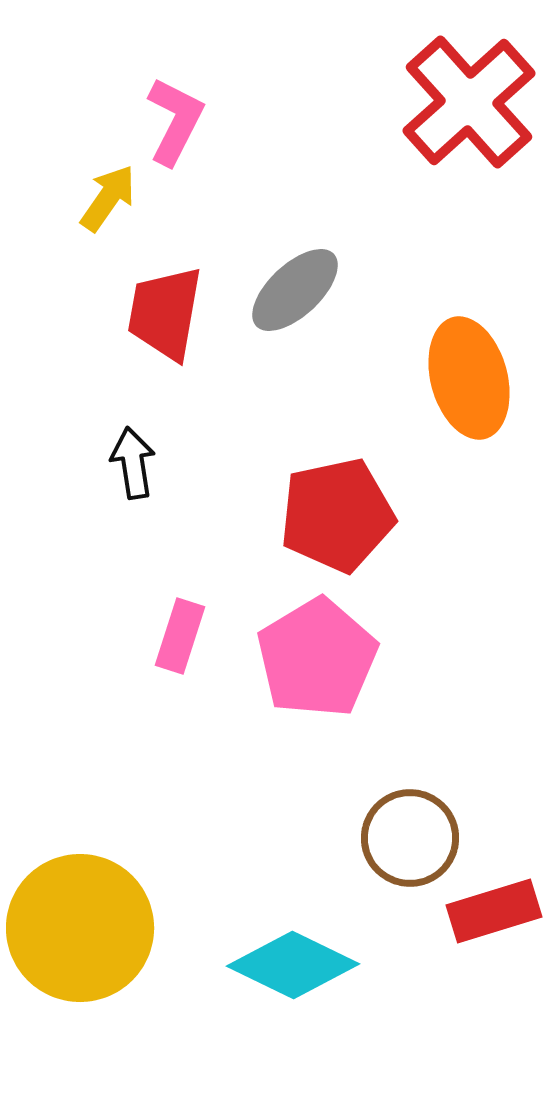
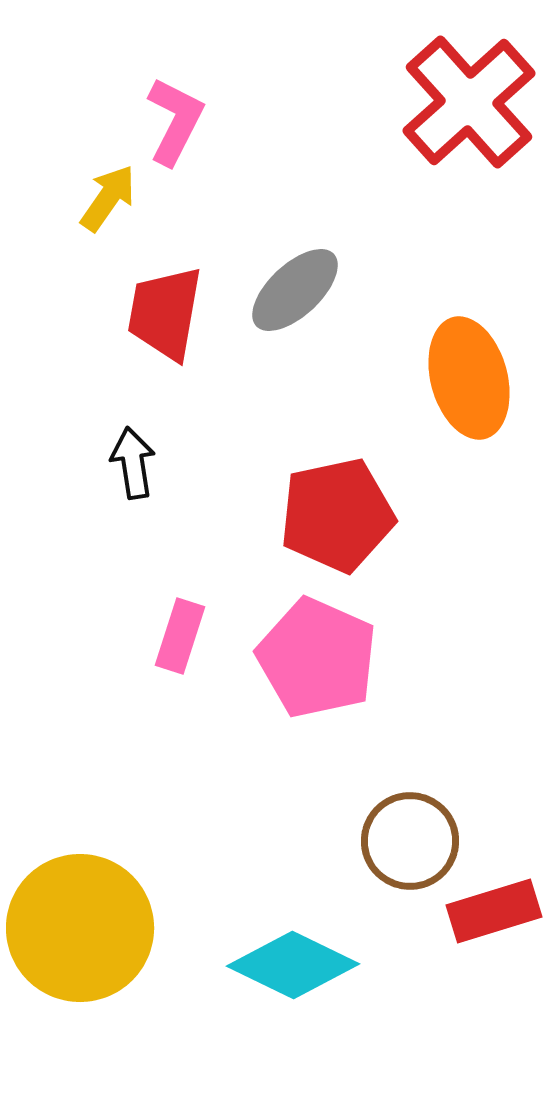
pink pentagon: rotated 17 degrees counterclockwise
brown circle: moved 3 px down
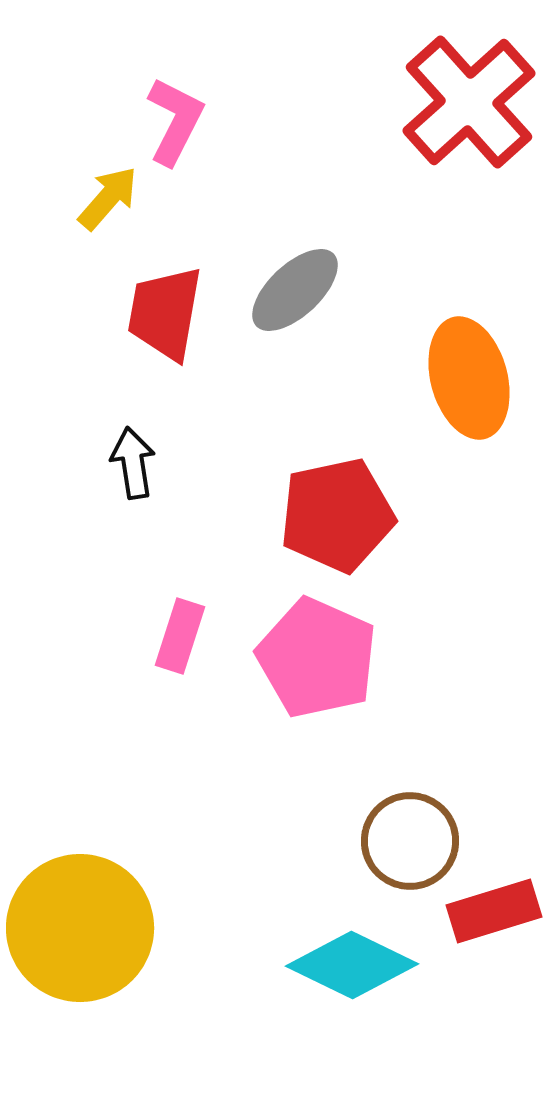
yellow arrow: rotated 6 degrees clockwise
cyan diamond: moved 59 px right
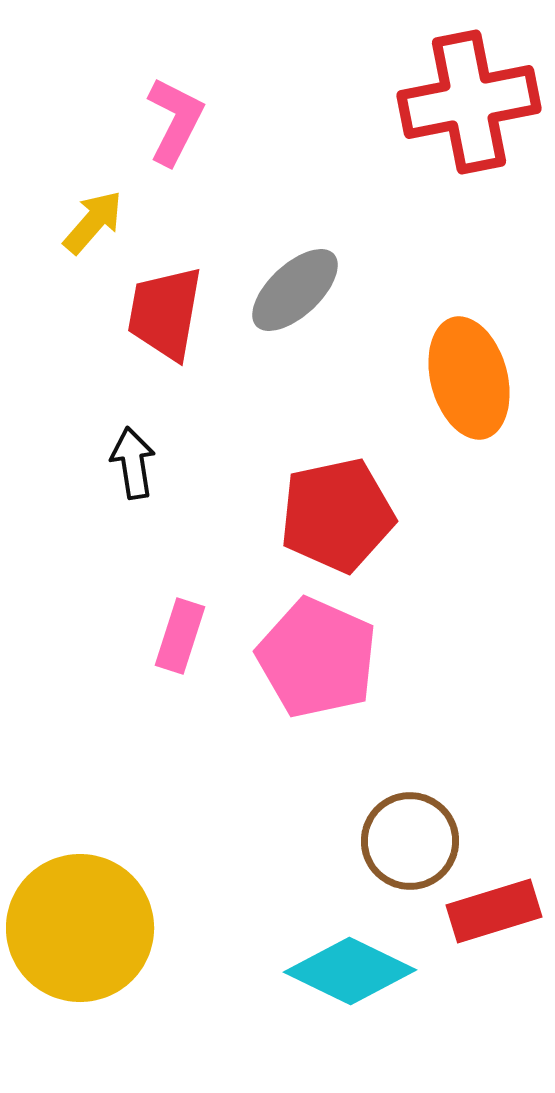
red cross: rotated 31 degrees clockwise
yellow arrow: moved 15 px left, 24 px down
cyan diamond: moved 2 px left, 6 px down
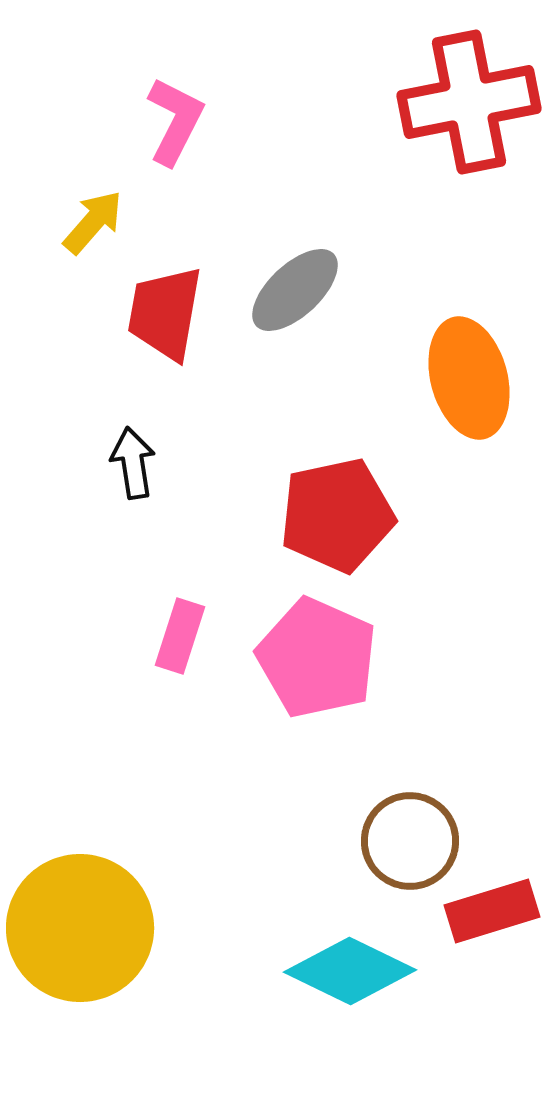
red rectangle: moved 2 px left
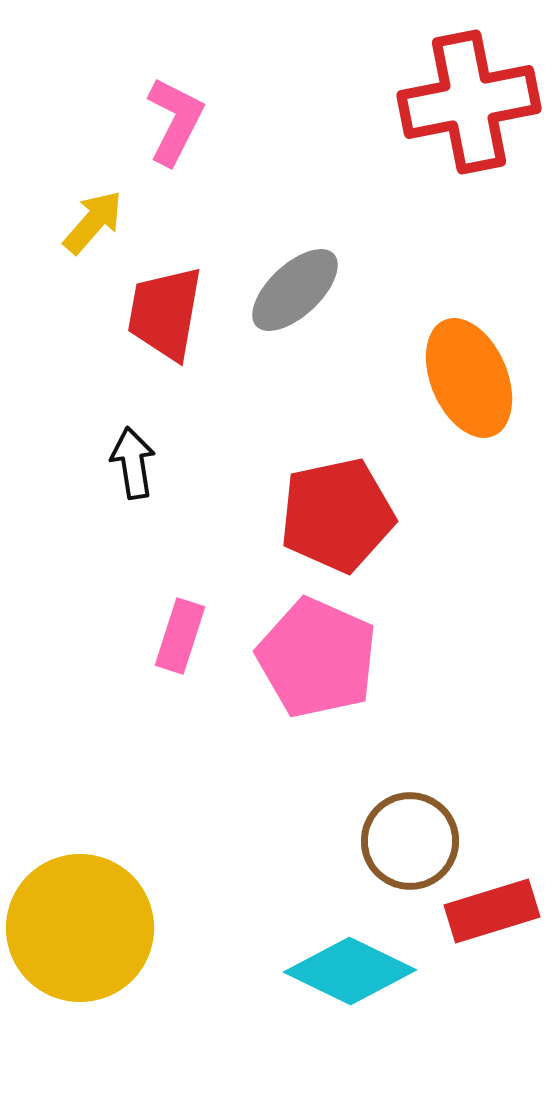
orange ellipse: rotated 8 degrees counterclockwise
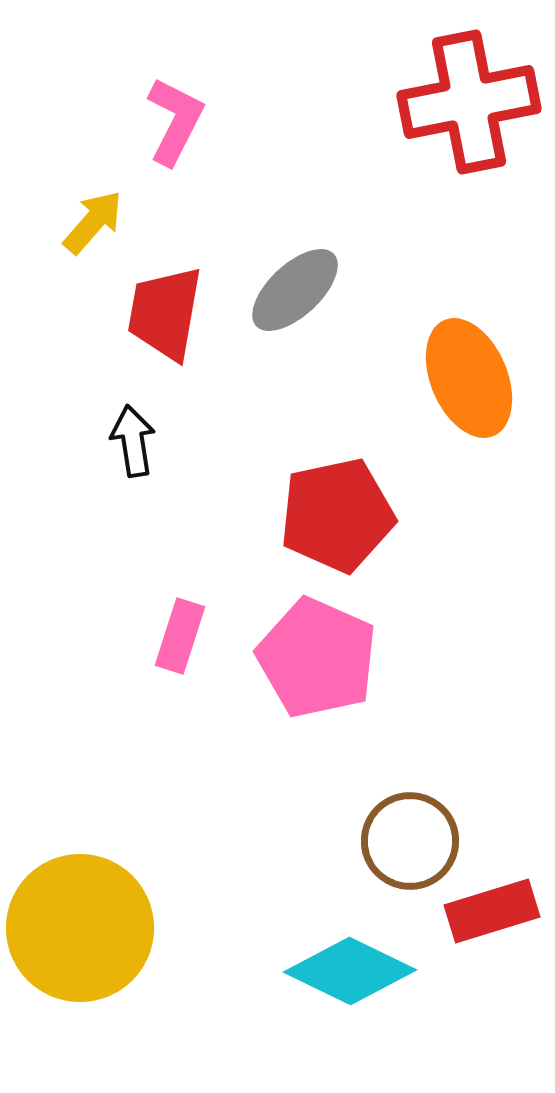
black arrow: moved 22 px up
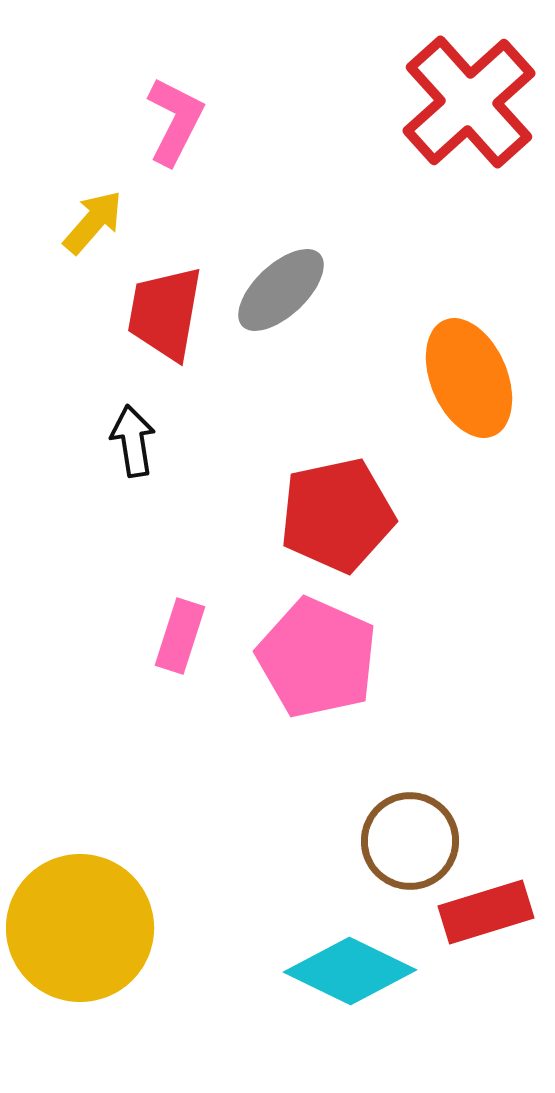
red cross: rotated 31 degrees counterclockwise
gray ellipse: moved 14 px left
red rectangle: moved 6 px left, 1 px down
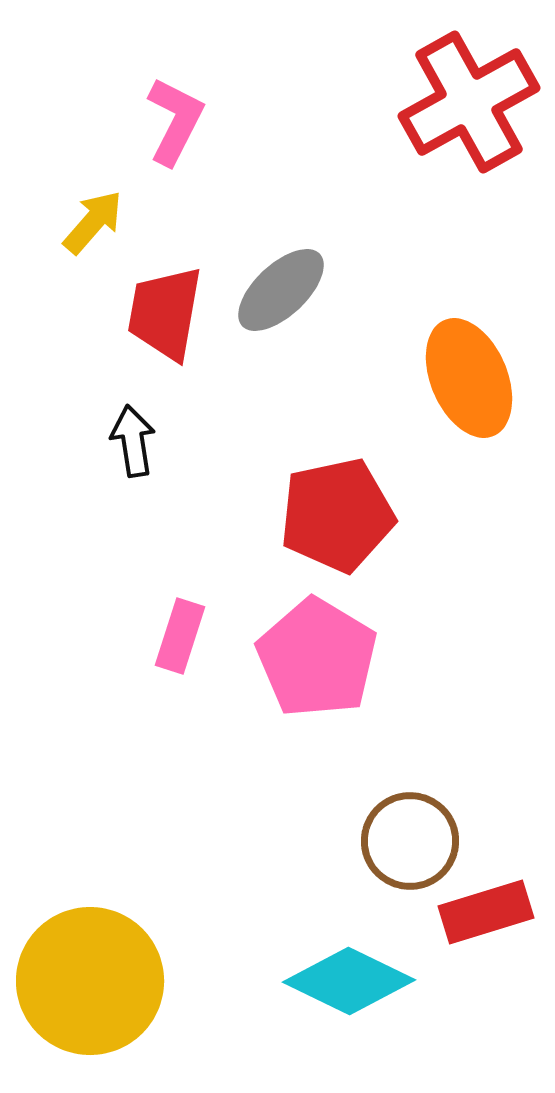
red cross: rotated 13 degrees clockwise
pink pentagon: rotated 7 degrees clockwise
yellow circle: moved 10 px right, 53 px down
cyan diamond: moved 1 px left, 10 px down
